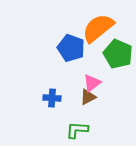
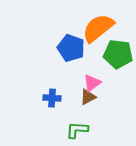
green pentagon: rotated 16 degrees counterclockwise
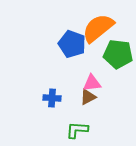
blue pentagon: moved 1 px right, 4 px up
pink triangle: rotated 30 degrees clockwise
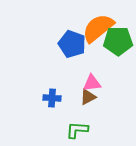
green pentagon: moved 13 px up; rotated 8 degrees counterclockwise
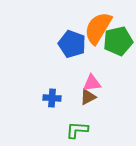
orange semicircle: rotated 20 degrees counterclockwise
green pentagon: rotated 12 degrees counterclockwise
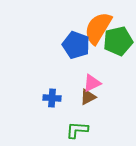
blue pentagon: moved 4 px right, 1 px down
pink triangle: rotated 18 degrees counterclockwise
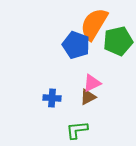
orange semicircle: moved 4 px left, 4 px up
green L-shape: rotated 10 degrees counterclockwise
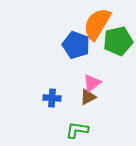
orange semicircle: moved 3 px right
pink triangle: rotated 12 degrees counterclockwise
green L-shape: rotated 15 degrees clockwise
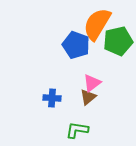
brown triangle: rotated 12 degrees counterclockwise
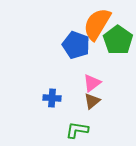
green pentagon: moved 1 px up; rotated 24 degrees counterclockwise
brown triangle: moved 4 px right, 4 px down
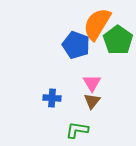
pink triangle: rotated 24 degrees counterclockwise
brown triangle: rotated 12 degrees counterclockwise
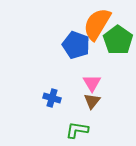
blue cross: rotated 12 degrees clockwise
